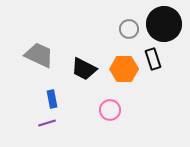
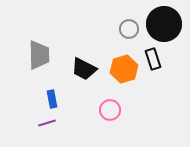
gray trapezoid: rotated 64 degrees clockwise
orange hexagon: rotated 16 degrees counterclockwise
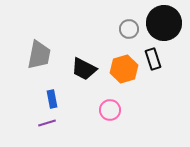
black circle: moved 1 px up
gray trapezoid: rotated 12 degrees clockwise
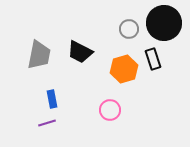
black trapezoid: moved 4 px left, 17 px up
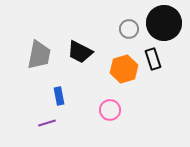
blue rectangle: moved 7 px right, 3 px up
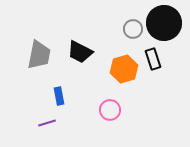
gray circle: moved 4 px right
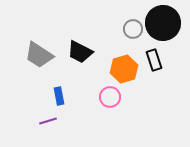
black circle: moved 1 px left
gray trapezoid: rotated 112 degrees clockwise
black rectangle: moved 1 px right, 1 px down
pink circle: moved 13 px up
purple line: moved 1 px right, 2 px up
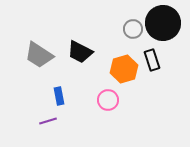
black rectangle: moved 2 px left
pink circle: moved 2 px left, 3 px down
